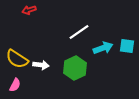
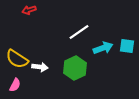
white arrow: moved 1 px left, 2 px down
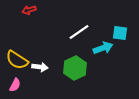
cyan square: moved 7 px left, 13 px up
yellow semicircle: moved 1 px down
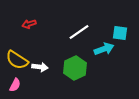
red arrow: moved 14 px down
cyan arrow: moved 1 px right, 1 px down
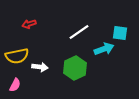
yellow semicircle: moved 4 px up; rotated 45 degrees counterclockwise
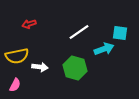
green hexagon: rotated 20 degrees counterclockwise
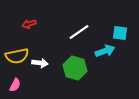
cyan arrow: moved 1 px right, 2 px down
white arrow: moved 4 px up
